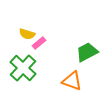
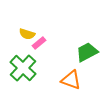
orange triangle: moved 1 px left, 1 px up
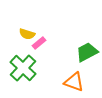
orange triangle: moved 3 px right, 2 px down
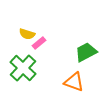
green trapezoid: moved 1 px left
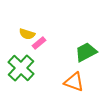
green cross: moved 2 px left
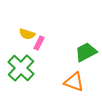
pink rectangle: rotated 24 degrees counterclockwise
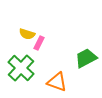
green trapezoid: moved 6 px down
orange triangle: moved 17 px left
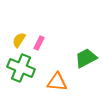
yellow semicircle: moved 8 px left, 6 px down; rotated 105 degrees clockwise
green cross: rotated 20 degrees counterclockwise
orange triangle: rotated 15 degrees counterclockwise
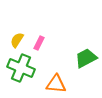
yellow semicircle: moved 2 px left
orange triangle: moved 1 px left, 2 px down
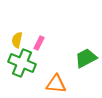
yellow semicircle: rotated 21 degrees counterclockwise
green cross: moved 1 px right, 5 px up
